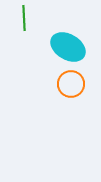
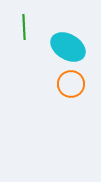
green line: moved 9 px down
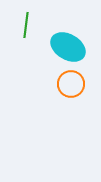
green line: moved 2 px right, 2 px up; rotated 10 degrees clockwise
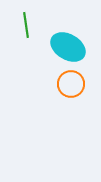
green line: rotated 15 degrees counterclockwise
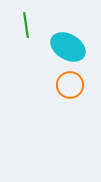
orange circle: moved 1 px left, 1 px down
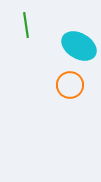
cyan ellipse: moved 11 px right, 1 px up
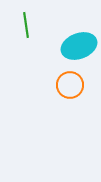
cyan ellipse: rotated 52 degrees counterclockwise
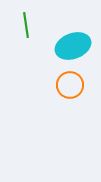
cyan ellipse: moved 6 px left
